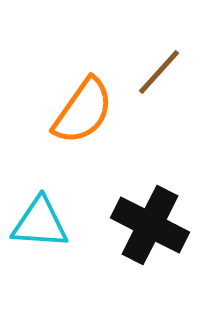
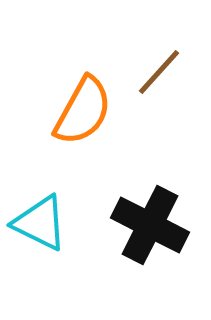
orange semicircle: rotated 6 degrees counterclockwise
cyan triangle: rotated 22 degrees clockwise
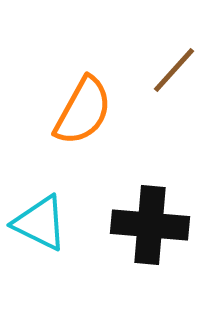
brown line: moved 15 px right, 2 px up
black cross: rotated 22 degrees counterclockwise
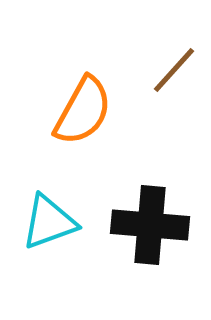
cyan triangle: moved 9 px right, 1 px up; rotated 46 degrees counterclockwise
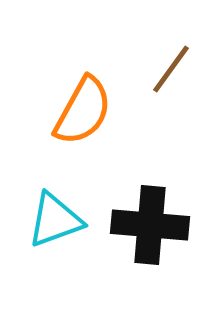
brown line: moved 3 px left, 1 px up; rotated 6 degrees counterclockwise
cyan triangle: moved 6 px right, 2 px up
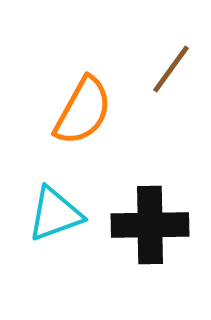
cyan triangle: moved 6 px up
black cross: rotated 6 degrees counterclockwise
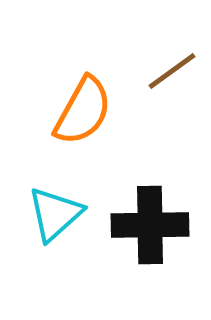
brown line: moved 1 px right, 2 px down; rotated 18 degrees clockwise
cyan triangle: rotated 22 degrees counterclockwise
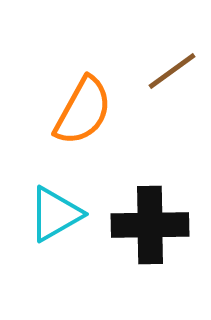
cyan triangle: rotated 12 degrees clockwise
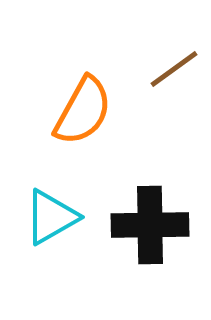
brown line: moved 2 px right, 2 px up
cyan triangle: moved 4 px left, 3 px down
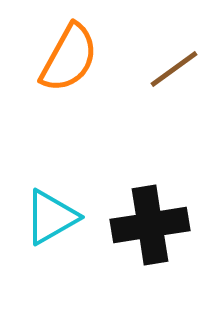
orange semicircle: moved 14 px left, 53 px up
black cross: rotated 8 degrees counterclockwise
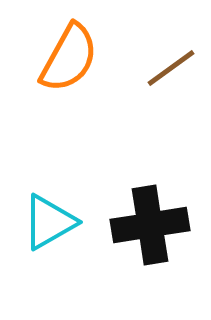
brown line: moved 3 px left, 1 px up
cyan triangle: moved 2 px left, 5 px down
